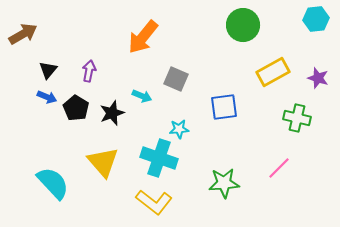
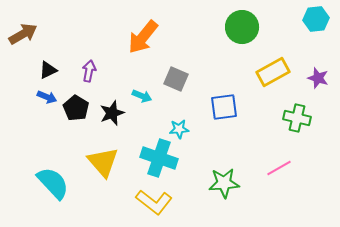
green circle: moved 1 px left, 2 px down
black triangle: rotated 24 degrees clockwise
pink line: rotated 15 degrees clockwise
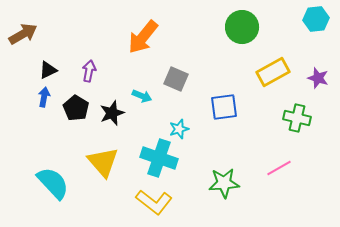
blue arrow: moved 3 px left; rotated 102 degrees counterclockwise
cyan star: rotated 12 degrees counterclockwise
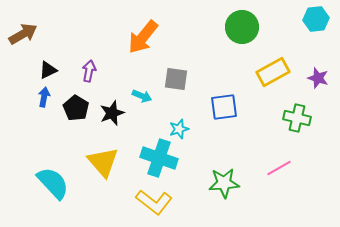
gray square: rotated 15 degrees counterclockwise
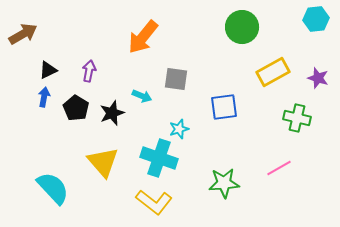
cyan semicircle: moved 5 px down
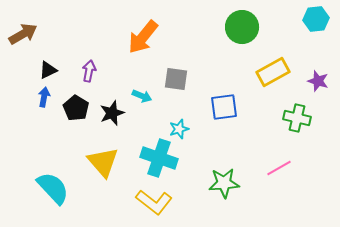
purple star: moved 3 px down
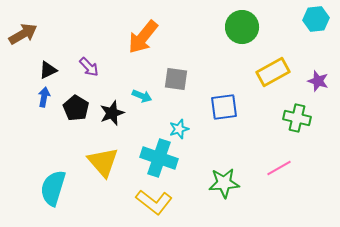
purple arrow: moved 4 px up; rotated 125 degrees clockwise
cyan semicircle: rotated 120 degrees counterclockwise
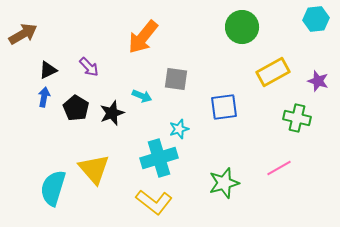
cyan cross: rotated 36 degrees counterclockwise
yellow triangle: moved 9 px left, 7 px down
green star: rotated 12 degrees counterclockwise
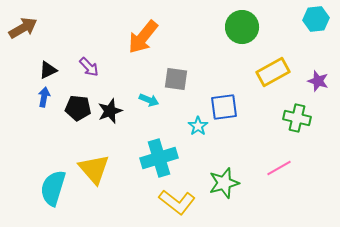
brown arrow: moved 6 px up
cyan arrow: moved 7 px right, 4 px down
black pentagon: moved 2 px right; rotated 25 degrees counterclockwise
black star: moved 2 px left, 2 px up
cyan star: moved 19 px right, 3 px up; rotated 18 degrees counterclockwise
yellow L-shape: moved 23 px right
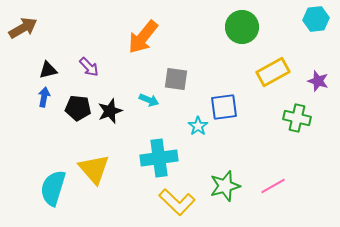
black triangle: rotated 12 degrees clockwise
cyan cross: rotated 9 degrees clockwise
pink line: moved 6 px left, 18 px down
green star: moved 1 px right, 3 px down
yellow L-shape: rotated 6 degrees clockwise
